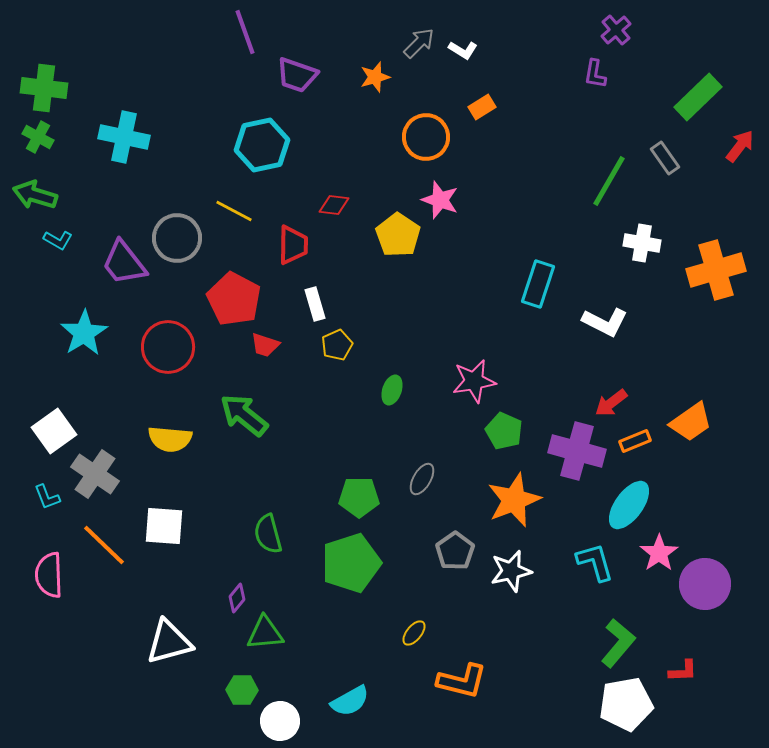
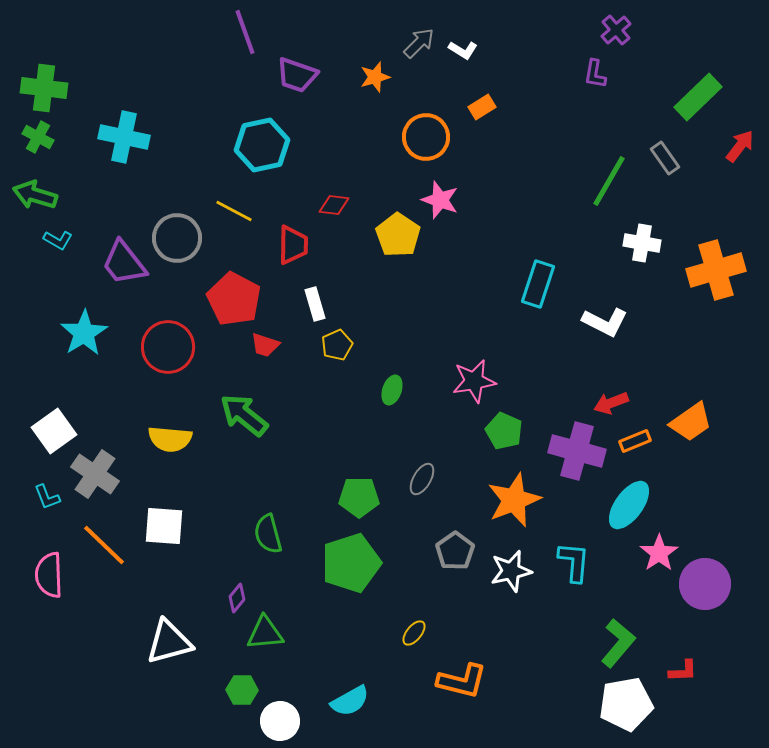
red arrow at (611, 403): rotated 16 degrees clockwise
cyan L-shape at (595, 562): moved 21 px left; rotated 21 degrees clockwise
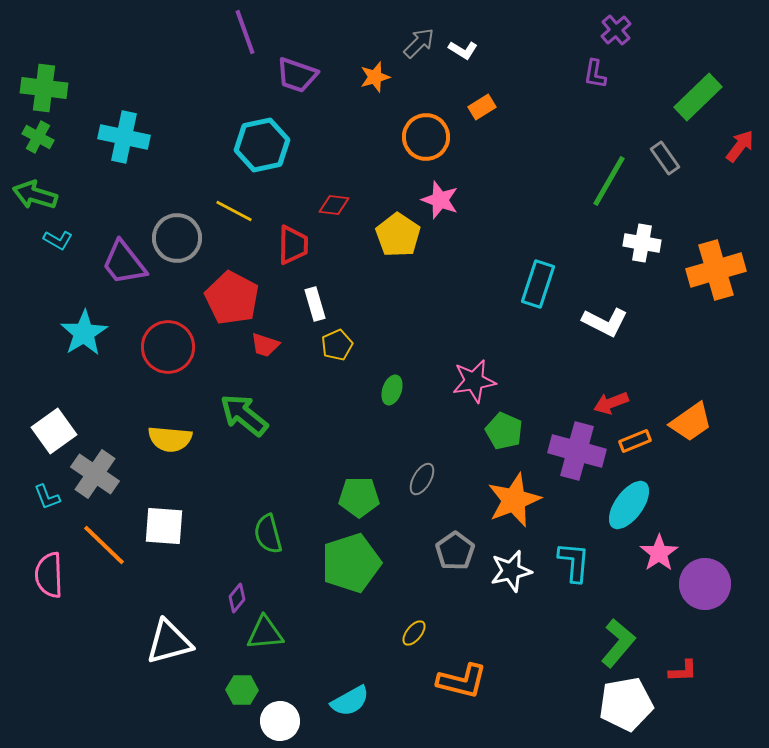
red pentagon at (234, 299): moved 2 px left, 1 px up
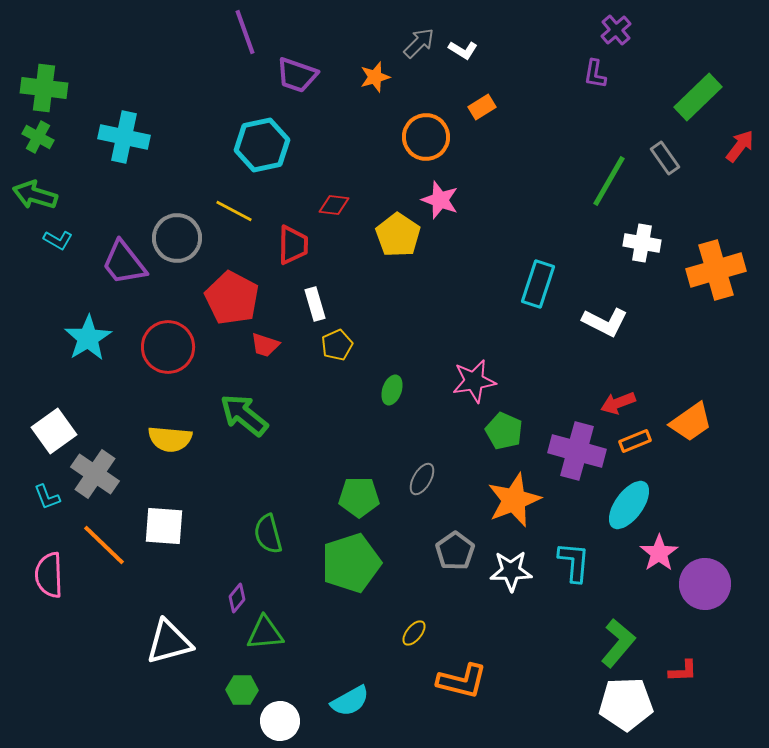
cyan star at (84, 333): moved 4 px right, 5 px down
red arrow at (611, 403): moved 7 px right
white star at (511, 571): rotated 12 degrees clockwise
white pentagon at (626, 704): rotated 8 degrees clockwise
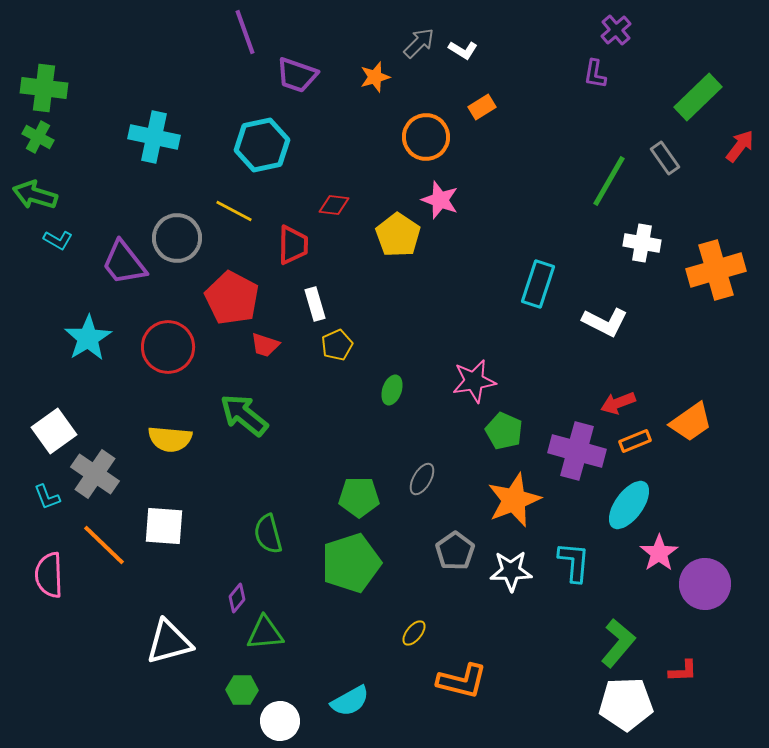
cyan cross at (124, 137): moved 30 px right
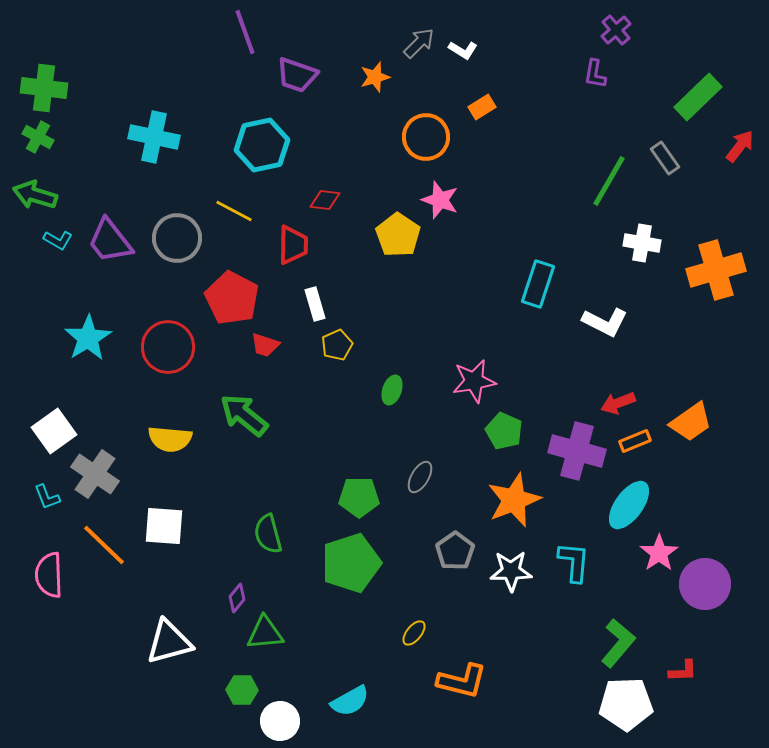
red diamond at (334, 205): moved 9 px left, 5 px up
purple trapezoid at (124, 263): moved 14 px left, 22 px up
gray ellipse at (422, 479): moved 2 px left, 2 px up
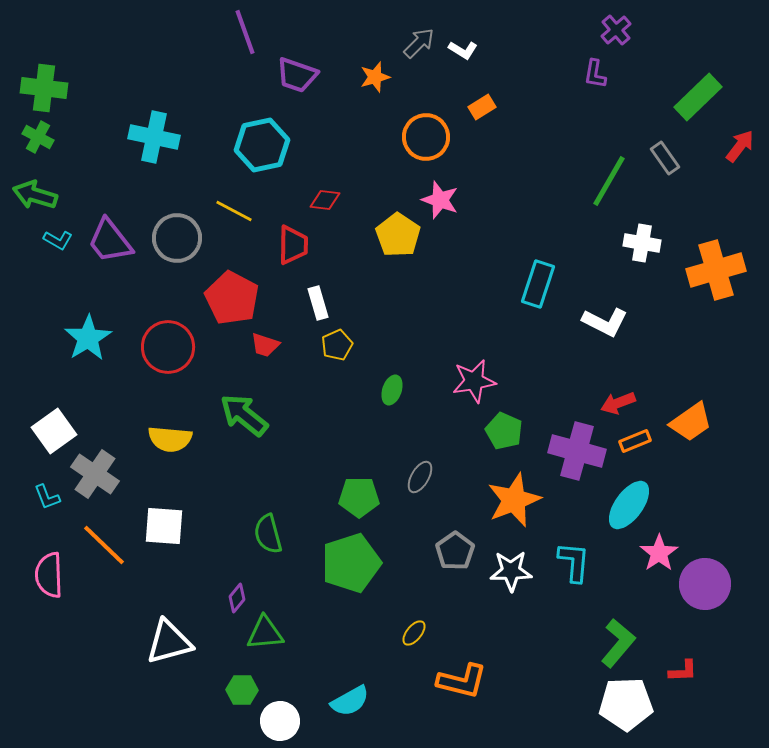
white rectangle at (315, 304): moved 3 px right, 1 px up
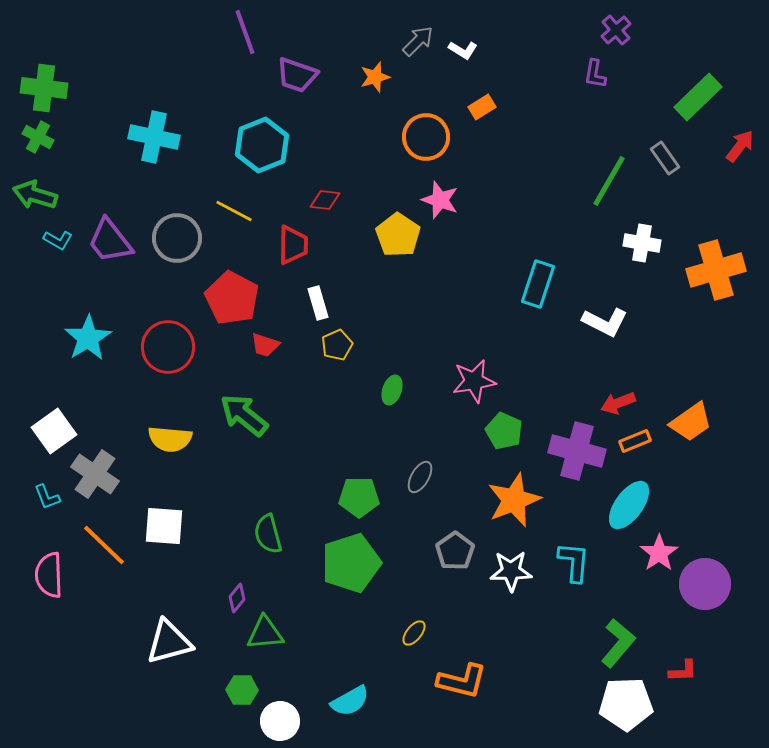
gray arrow at (419, 43): moved 1 px left, 2 px up
cyan hexagon at (262, 145): rotated 10 degrees counterclockwise
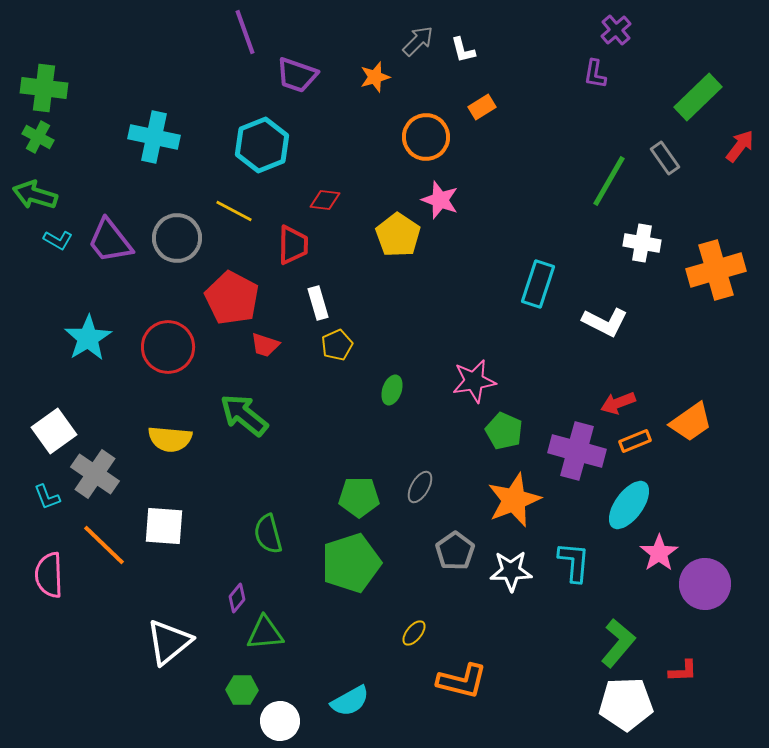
white L-shape at (463, 50): rotated 44 degrees clockwise
gray ellipse at (420, 477): moved 10 px down
white triangle at (169, 642): rotated 24 degrees counterclockwise
